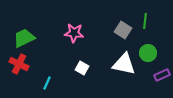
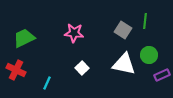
green circle: moved 1 px right, 2 px down
red cross: moved 3 px left, 6 px down
white square: rotated 16 degrees clockwise
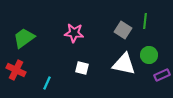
green trapezoid: rotated 10 degrees counterclockwise
white square: rotated 32 degrees counterclockwise
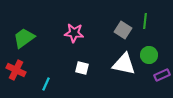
cyan line: moved 1 px left, 1 px down
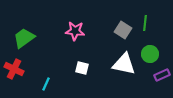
green line: moved 2 px down
pink star: moved 1 px right, 2 px up
green circle: moved 1 px right, 1 px up
red cross: moved 2 px left, 1 px up
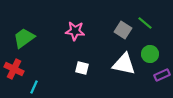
green line: rotated 56 degrees counterclockwise
cyan line: moved 12 px left, 3 px down
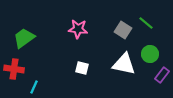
green line: moved 1 px right
pink star: moved 3 px right, 2 px up
red cross: rotated 18 degrees counterclockwise
purple rectangle: rotated 28 degrees counterclockwise
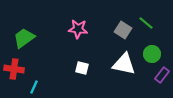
green circle: moved 2 px right
